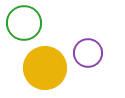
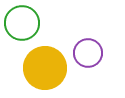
green circle: moved 2 px left
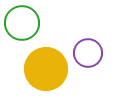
yellow circle: moved 1 px right, 1 px down
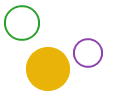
yellow circle: moved 2 px right
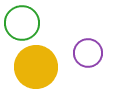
yellow circle: moved 12 px left, 2 px up
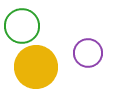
green circle: moved 3 px down
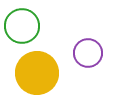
yellow circle: moved 1 px right, 6 px down
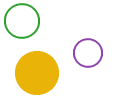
green circle: moved 5 px up
